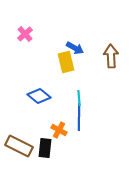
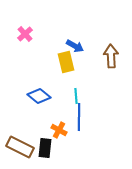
blue arrow: moved 2 px up
cyan line: moved 3 px left, 2 px up
brown rectangle: moved 1 px right, 1 px down
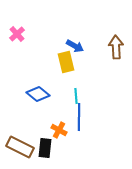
pink cross: moved 8 px left
brown arrow: moved 5 px right, 9 px up
blue diamond: moved 1 px left, 2 px up
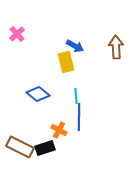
black rectangle: rotated 66 degrees clockwise
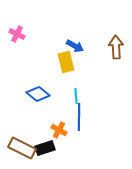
pink cross: rotated 21 degrees counterclockwise
brown rectangle: moved 2 px right, 1 px down
